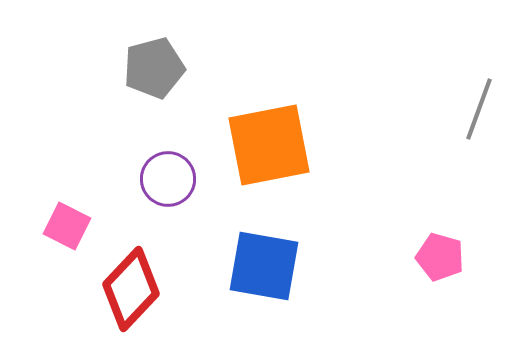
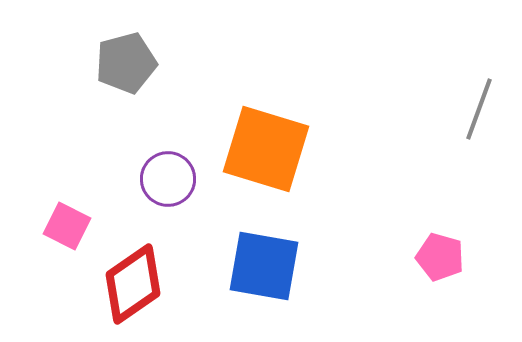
gray pentagon: moved 28 px left, 5 px up
orange square: moved 3 px left, 4 px down; rotated 28 degrees clockwise
red diamond: moved 2 px right, 5 px up; rotated 12 degrees clockwise
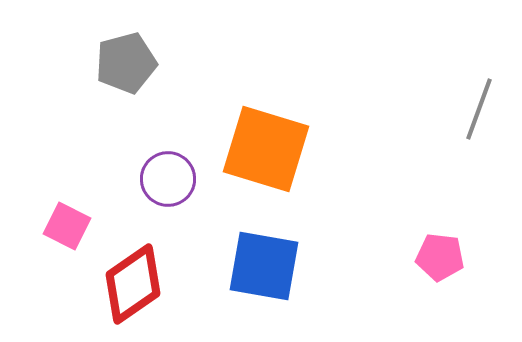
pink pentagon: rotated 9 degrees counterclockwise
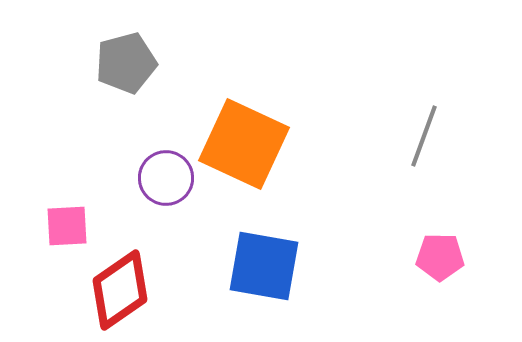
gray line: moved 55 px left, 27 px down
orange square: moved 22 px left, 5 px up; rotated 8 degrees clockwise
purple circle: moved 2 px left, 1 px up
pink square: rotated 30 degrees counterclockwise
pink pentagon: rotated 6 degrees counterclockwise
red diamond: moved 13 px left, 6 px down
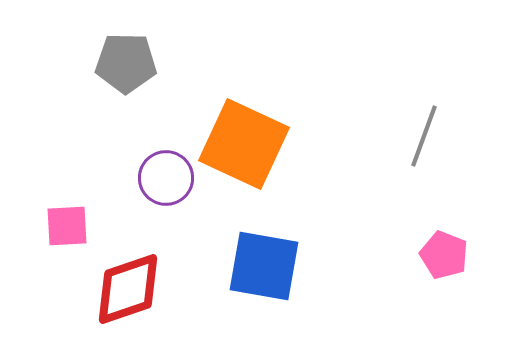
gray pentagon: rotated 16 degrees clockwise
pink pentagon: moved 4 px right, 2 px up; rotated 21 degrees clockwise
red diamond: moved 8 px right, 1 px up; rotated 16 degrees clockwise
